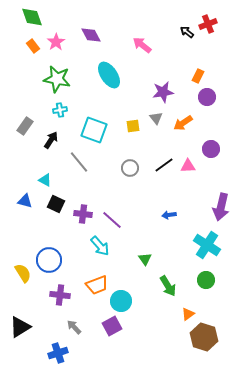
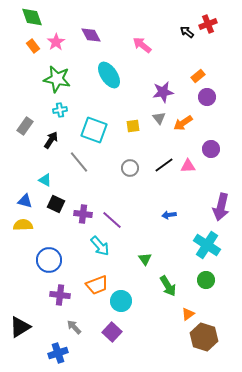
orange rectangle at (198, 76): rotated 24 degrees clockwise
gray triangle at (156, 118): moved 3 px right
yellow semicircle at (23, 273): moved 48 px up; rotated 60 degrees counterclockwise
purple square at (112, 326): moved 6 px down; rotated 18 degrees counterclockwise
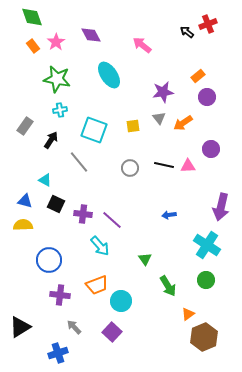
black line at (164, 165): rotated 48 degrees clockwise
brown hexagon at (204, 337): rotated 20 degrees clockwise
